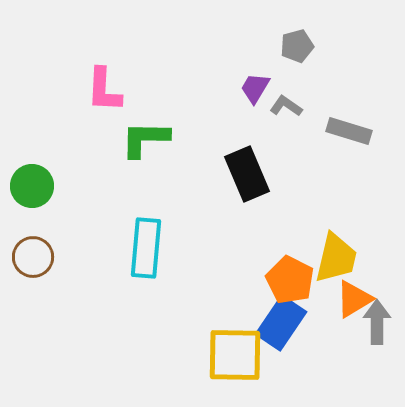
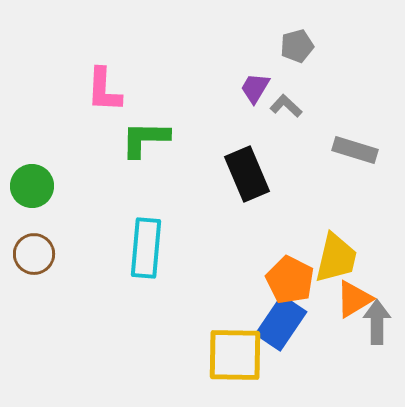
gray L-shape: rotated 8 degrees clockwise
gray rectangle: moved 6 px right, 19 px down
brown circle: moved 1 px right, 3 px up
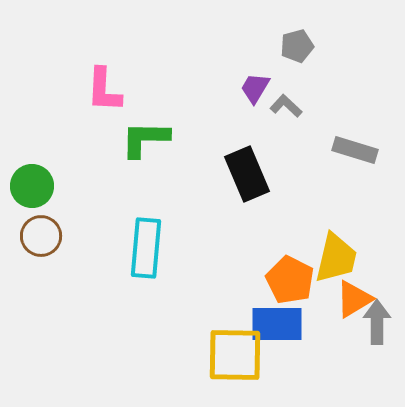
brown circle: moved 7 px right, 18 px up
blue rectangle: moved 4 px left, 1 px down; rotated 56 degrees clockwise
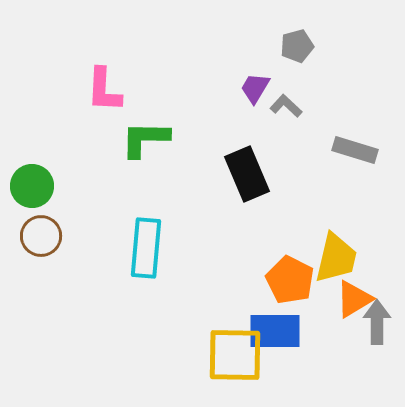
blue rectangle: moved 2 px left, 7 px down
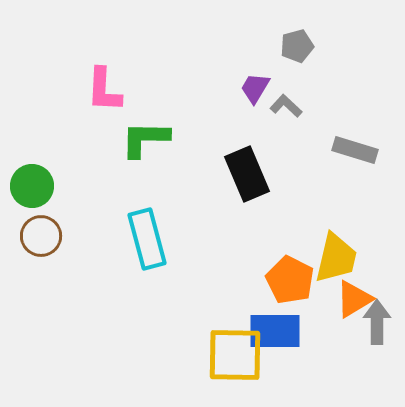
cyan rectangle: moved 1 px right, 9 px up; rotated 20 degrees counterclockwise
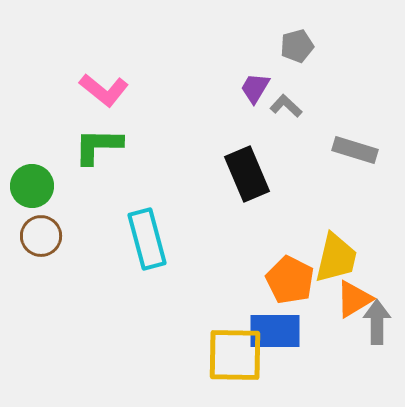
pink L-shape: rotated 54 degrees counterclockwise
green L-shape: moved 47 px left, 7 px down
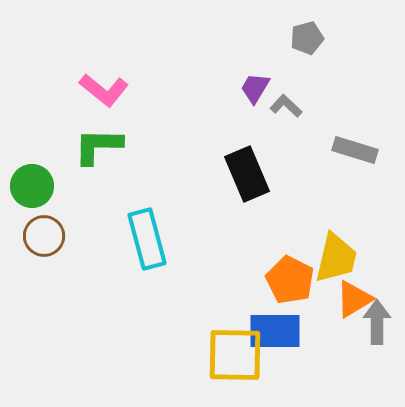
gray pentagon: moved 10 px right, 8 px up
brown circle: moved 3 px right
